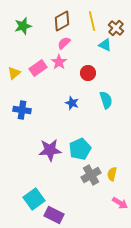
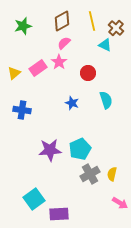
gray cross: moved 1 px left, 1 px up
purple rectangle: moved 5 px right, 1 px up; rotated 30 degrees counterclockwise
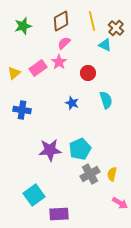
brown diamond: moved 1 px left
cyan square: moved 4 px up
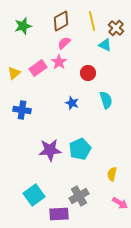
gray cross: moved 11 px left, 22 px down
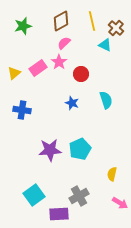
red circle: moved 7 px left, 1 px down
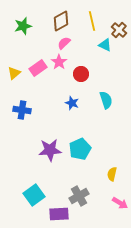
brown cross: moved 3 px right, 2 px down
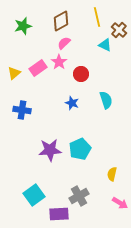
yellow line: moved 5 px right, 4 px up
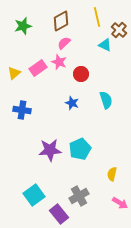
pink star: rotated 14 degrees counterclockwise
purple rectangle: rotated 54 degrees clockwise
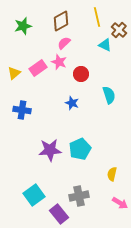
cyan semicircle: moved 3 px right, 5 px up
gray cross: rotated 18 degrees clockwise
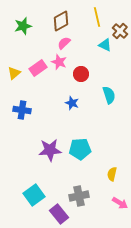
brown cross: moved 1 px right, 1 px down
cyan pentagon: rotated 20 degrees clockwise
